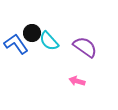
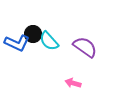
black circle: moved 1 px right, 1 px down
blue L-shape: moved 1 px right, 1 px up; rotated 150 degrees clockwise
pink arrow: moved 4 px left, 2 px down
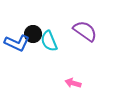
cyan semicircle: rotated 20 degrees clockwise
purple semicircle: moved 16 px up
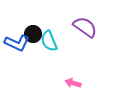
purple semicircle: moved 4 px up
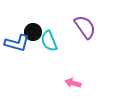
purple semicircle: rotated 20 degrees clockwise
black circle: moved 2 px up
blue L-shape: rotated 10 degrees counterclockwise
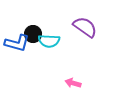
purple semicircle: rotated 20 degrees counterclockwise
black circle: moved 2 px down
cyan semicircle: rotated 65 degrees counterclockwise
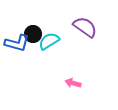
cyan semicircle: rotated 145 degrees clockwise
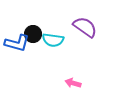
cyan semicircle: moved 4 px right, 1 px up; rotated 140 degrees counterclockwise
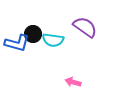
pink arrow: moved 1 px up
